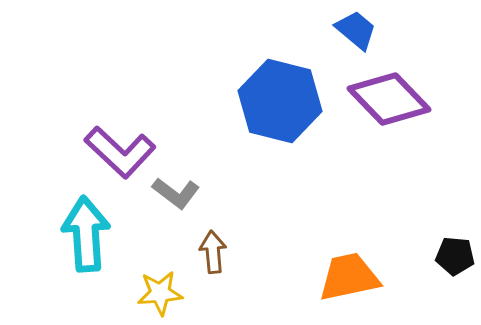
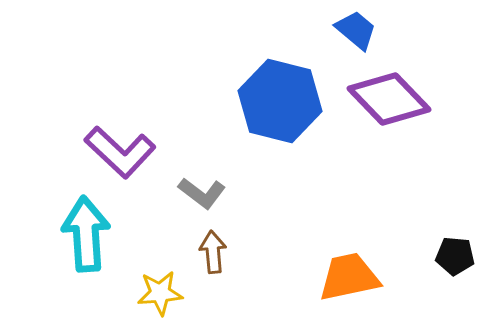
gray L-shape: moved 26 px right
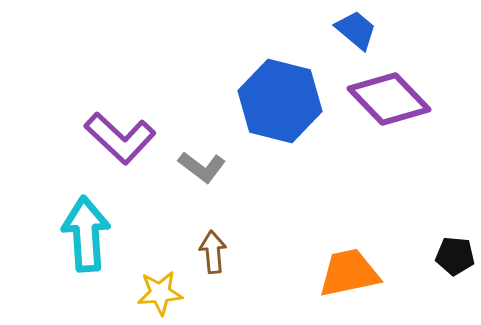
purple L-shape: moved 14 px up
gray L-shape: moved 26 px up
orange trapezoid: moved 4 px up
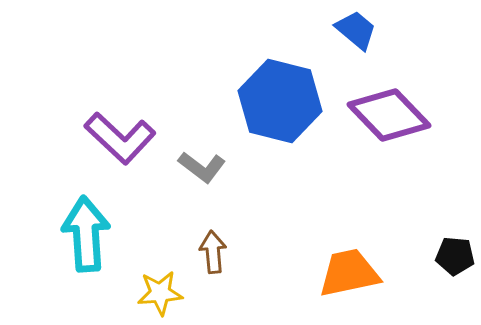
purple diamond: moved 16 px down
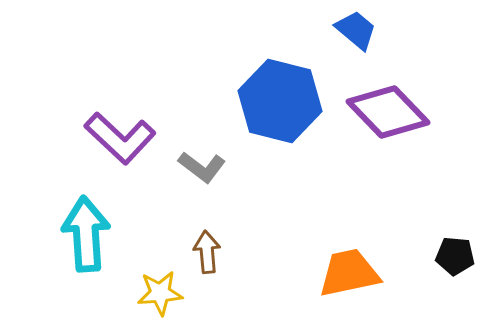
purple diamond: moved 1 px left, 3 px up
brown arrow: moved 6 px left
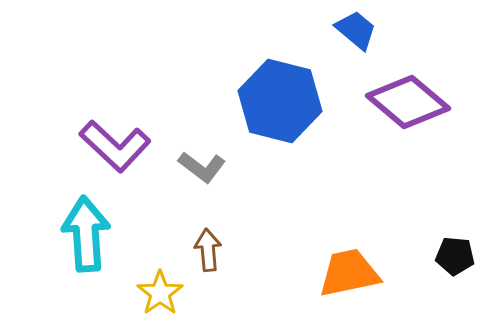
purple diamond: moved 20 px right, 10 px up; rotated 6 degrees counterclockwise
purple L-shape: moved 5 px left, 8 px down
brown arrow: moved 1 px right, 2 px up
yellow star: rotated 30 degrees counterclockwise
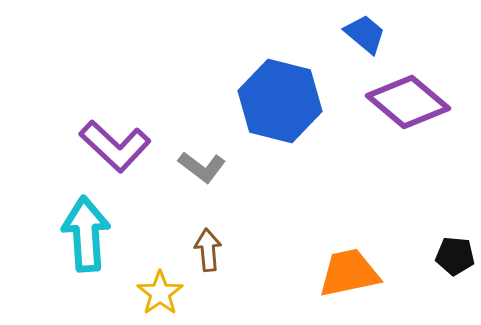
blue trapezoid: moved 9 px right, 4 px down
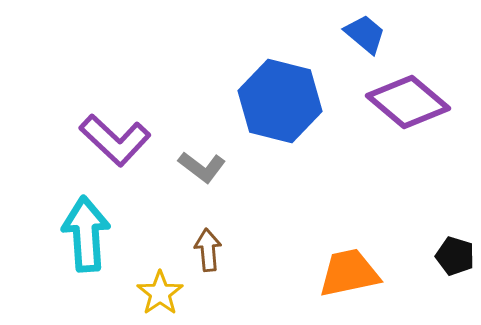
purple L-shape: moved 6 px up
black pentagon: rotated 12 degrees clockwise
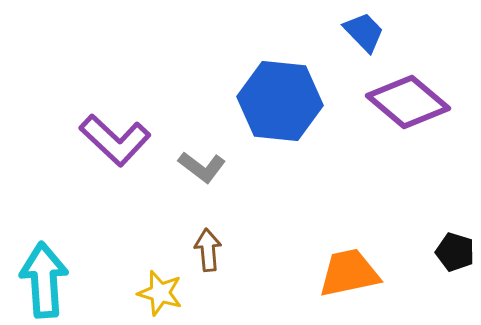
blue trapezoid: moved 1 px left, 2 px up; rotated 6 degrees clockwise
blue hexagon: rotated 8 degrees counterclockwise
cyan arrow: moved 42 px left, 46 px down
black pentagon: moved 4 px up
yellow star: rotated 21 degrees counterclockwise
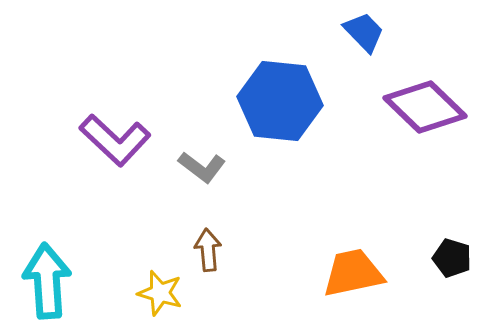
purple diamond: moved 17 px right, 5 px down; rotated 4 degrees clockwise
black pentagon: moved 3 px left, 6 px down
orange trapezoid: moved 4 px right
cyan arrow: moved 3 px right, 1 px down
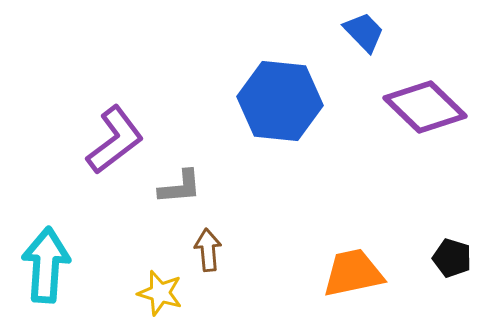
purple L-shape: rotated 80 degrees counterclockwise
gray L-shape: moved 22 px left, 20 px down; rotated 42 degrees counterclockwise
cyan arrow: moved 1 px left, 16 px up; rotated 8 degrees clockwise
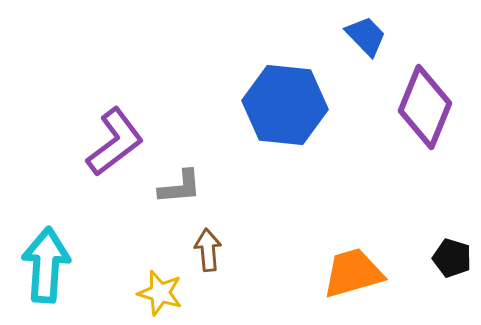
blue trapezoid: moved 2 px right, 4 px down
blue hexagon: moved 5 px right, 4 px down
purple diamond: rotated 68 degrees clockwise
purple L-shape: moved 2 px down
orange trapezoid: rotated 4 degrees counterclockwise
